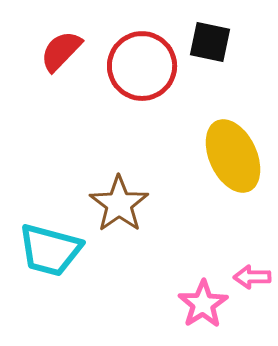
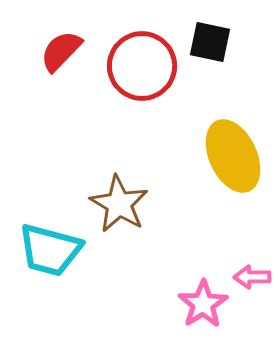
brown star: rotated 6 degrees counterclockwise
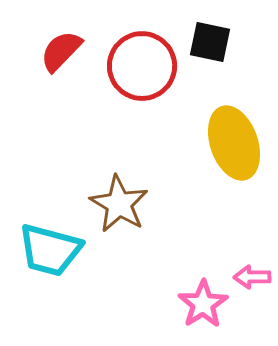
yellow ellipse: moved 1 px right, 13 px up; rotated 6 degrees clockwise
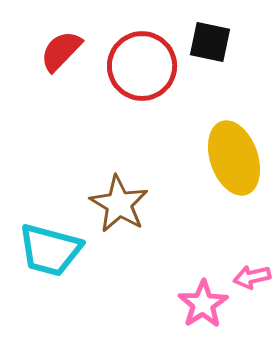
yellow ellipse: moved 15 px down
pink arrow: rotated 12 degrees counterclockwise
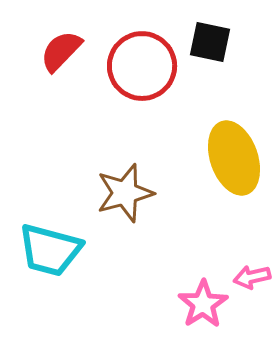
brown star: moved 6 px right, 11 px up; rotated 26 degrees clockwise
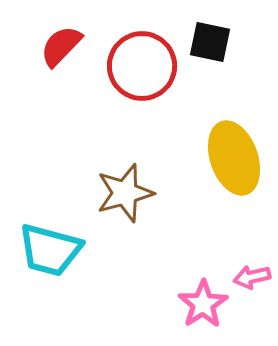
red semicircle: moved 5 px up
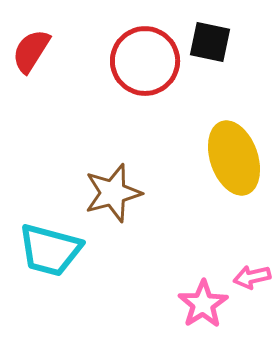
red semicircle: moved 30 px left, 5 px down; rotated 12 degrees counterclockwise
red circle: moved 3 px right, 5 px up
brown star: moved 12 px left
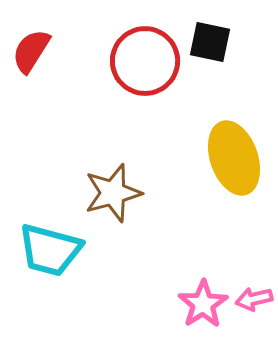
pink arrow: moved 2 px right, 22 px down
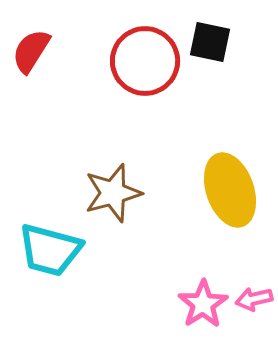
yellow ellipse: moved 4 px left, 32 px down
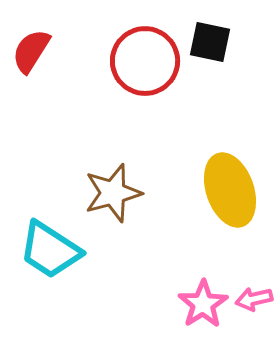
cyan trapezoid: rotated 18 degrees clockwise
